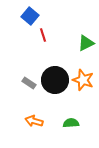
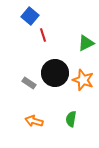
black circle: moved 7 px up
green semicircle: moved 4 px up; rotated 77 degrees counterclockwise
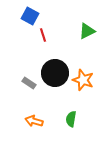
blue square: rotated 12 degrees counterclockwise
green triangle: moved 1 px right, 12 px up
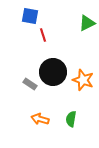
blue square: rotated 18 degrees counterclockwise
green triangle: moved 8 px up
black circle: moved 2 px left, 1 px up
gray rectangle: moved 1 px right, 1 px down
orange arrow: moved 6 px right, 2 px up
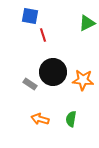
orange star: rotated 15 degrees counterclockwise
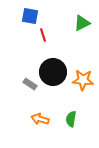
green triangle: moved 5 px left
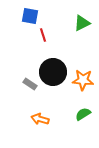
green semicircle: moved 12 px right, 5 px up; rotated 49 degrees clockwise
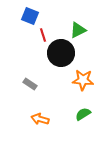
blue square: rotated 12 degrees clockwise
green triangle: moved 4 px left, 7 px down
black circle: moved 8 px right, 19 px up
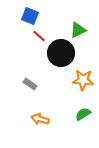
red line: moved 4 px left, 1 px down; rotated 32 degrees counterclockwise
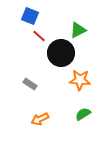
orange star: moved 3 px left
orange arrow: rotated 42 degrees counterclockwise
